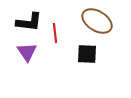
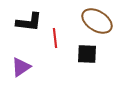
red line: moved 5 px down
purple triangle: moved 6 px left, 15 px down; rotated 30 degrees clockwise
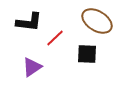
red line: rotated 54 degrees clockwise
purple triangle: moved 11 px right
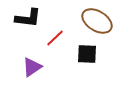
black L-shape: moved 1 px left, 4 px up
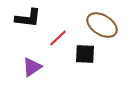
brown ellipse: moved 5 px right, 4 px down
red line: moved 3 px right
black square: moved 2 px left
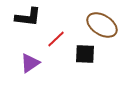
black L-shape: moved 1 px up
red line: moved 2 px left, 1 px down
purple triangle: moved 2 px left, 4 px up
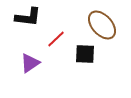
brown ellipse: rotated 16 degrees clockwise
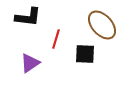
red line: rotated 30 degrees counterclockwise
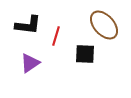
black L-shape: moved 8 px down
brown ellipse: moved 2 px right
red line: moved 3 px up
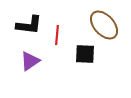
black L-shape: moved 1 px right
red line: moved 1 px right, 1 px up; rotated 12 degrees counterclockwise
purple triangle: moved 2 px up
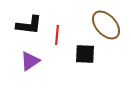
brown ellipse: moved 2 px right
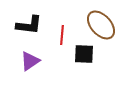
brown ellipse: moved 5 px left
red line: moved 5 px right
black square: moved 1 px left
